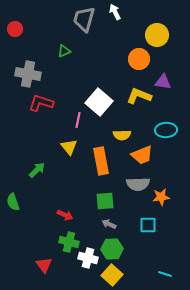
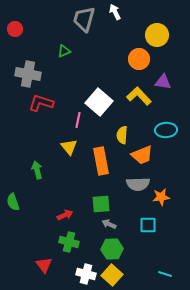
yellow L-shape: rotated 25 degrees clockwise
yellow semicircle: rotated 96 degrees clockwise
green arrow: rotated 60 degrees counterclockwise
green square: moved 4 px left, 3 px down
red arrow: rotated 49 degrees counterclockwise
white cross: moved 2 px left, 16 px down
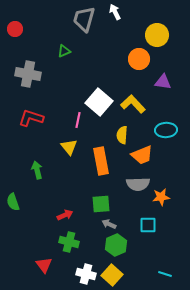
yellow L-shape: moved 6 px left, 8 px down
red L-shape: moved 10 px left, 15 px down
green hexagon: moved 4 px right, 4 px up; rotated 20 degrees counterclockwise
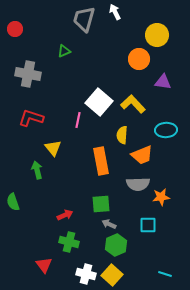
yellow triangle: moved 16 px left, 1 px down
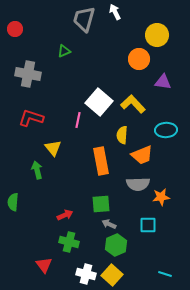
green semicircle: rotated 24 degrees clockwise
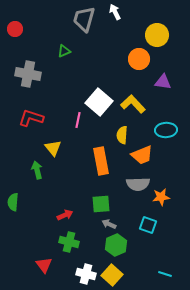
cyan square: rotated 18 degrees clockwise
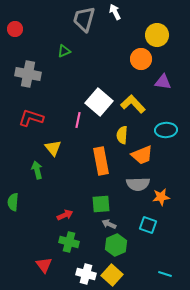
orange circle: moved 2 px right
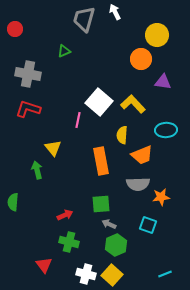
red L-shape: moved 3 px left, 9 px up
cyan line: rotated 40 degrees counterclockwise
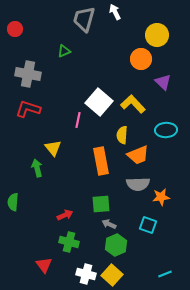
purple triangle: rotated 36 degrees clockwise
orange trapezoid: moved 4 px left
green arrow: moved 2 px up
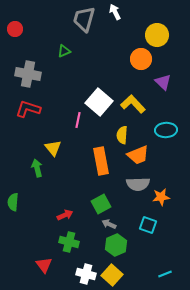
green square: rotated 24 degrees counterclockwise
